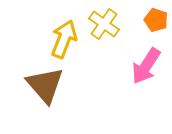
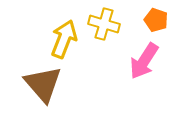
yellow cross: rotated 20 degrees counterclockwise
pink arrow: moved 2 px left, 5 px up
brown triangle: moved 2 px left, 1 px up
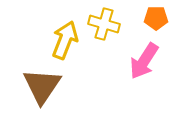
orange pentagon: moved 2 px up; rotated 20 degrees counterclockwise
yellow arrow: moved 1 px right, 1 px down
brown triangle: moved 1 px left, 2 px down; rotated 15 degrees clockwise
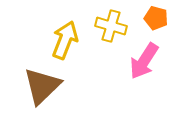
orange pentagon: rotated 15 degrees clockwise
yellow cross: moved 7 px right, 2 px down
brown triangle: rotated 12 degrees clockwise
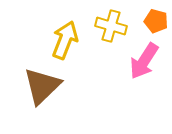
orange pentagon: moved 3 px down
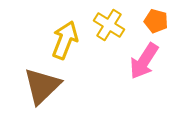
yellow cross: moved 2 px left, 1 px up; rotated 16 degrees clockwise
